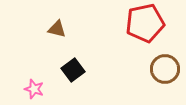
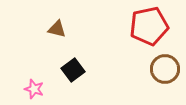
red pentagon: moved 4 px right, 3 px down
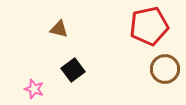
brown triangle: moved 2 px right
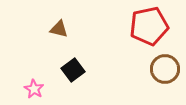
pink star: rotated 12 degrees clockwise
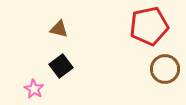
black square: moved 12 px left, 4 px up
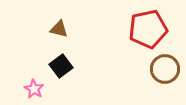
red pentagon: moved 1 px left, 3 px down
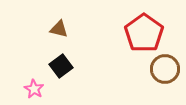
red pentagon: moved 4 px left, 4 px down; rotated 24 degrees counterclockwise
